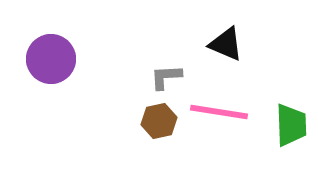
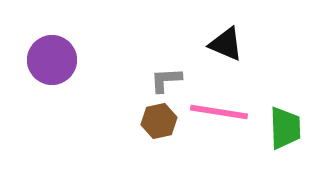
purple circle: moved 1 px right, 1 px down
gray L-shape: moved 3 px down
green trapezoid: moved 6 px left, 3 px down
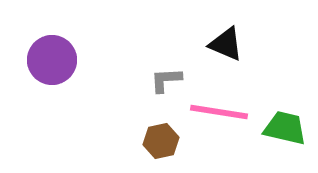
brown hexagon: moved 2 px right, 20 px down
green trapezoid: rotated 75 degrees counterclockwise
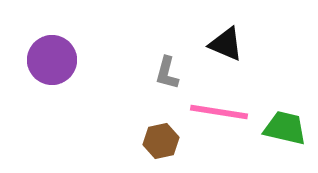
gray L-shape: moved 1 px right, 7 px up; rotated 72 degrees counterclockwise
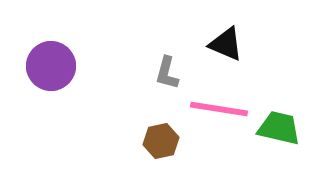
purple circle: moved 1 px left, 6 px down
pink line: moved 3 px up
green trapezoid: moved 6 px left
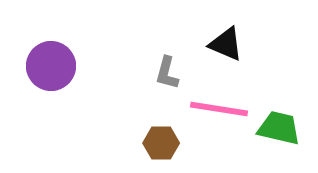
brown hexagon: moved 2 px down; rotated 12 degrees clockwise
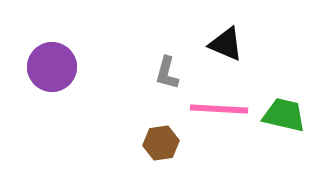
purple circle: moved 1 px right, 1 px down
pink line: rotated 6 degrees counterclockwise
green trapezoid: moved 5 px right, 13 px up
brown hexagon: rotated 8 degrees counterclockwise
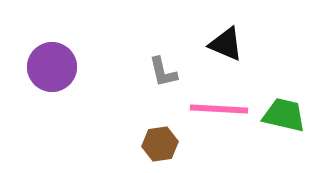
gray L-shape: moved 4 px left, 1 px up; rotated 28 degrees counterclockwise
brown hexagon: moved 1 px left, 1 px down
